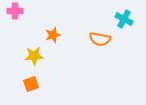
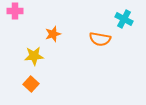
orange star: moved 1 px up
orange square: rotated 28 degrees counterclockwise
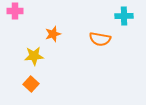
cyan cross: moved 3 px up; rotated 30 degrees counterclockwise
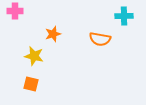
yellow star: rotated 18 degrees clockwise
orange square: rotated 28 degrees counterclockwise
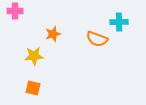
cyan cross: moved 5 px left, 6 px down
orange semicircle: moved 3 px left; rotated 10 degrees clockwise
yellow star: rotated 18 degrees counterclockwise
orange square: moved 2 px right, 4 px down
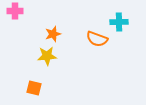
yellow star: moved 13 px right
orange square: moved 1 px right
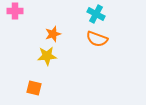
cyan cross: moved 23 px left, 8 px up; rotated 30 degrees clockwise
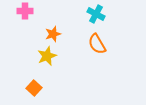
pink cross: moved 10 px right
orange semicircle: moved 5 px down; rotated 40 degrees clockwise
yellow star: rotated 18 degrees counterclockwise
orange square: rotated 28 degrees clockwise
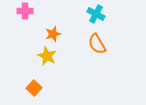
yellow star: rotated 24 degrees counterclockwise
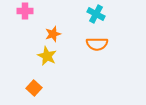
orange semicircle: rotated 60 degrees counterclockwise
